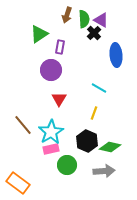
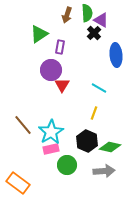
green semicircle: moved 3 px right, 6 px up
red triangle: moved 3 px right, 14 px up
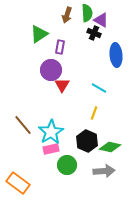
black cross: rotated 24 degrees counterclockwise
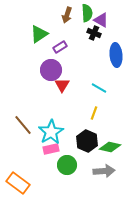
purple rectangle: rotated 48 degrees clockwise
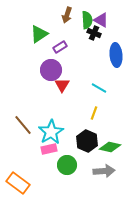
green semicircle: moved 7 px down
pink rectangle: moved 2 px left
